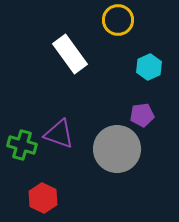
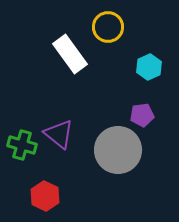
yellow circle: moved 10 px left, 7 px down
purple triangle: rotated 20 degrees clockwise
gray circle: moved 1 px right, 1 px down
red hexagon: moved 2 px right, 2 px up
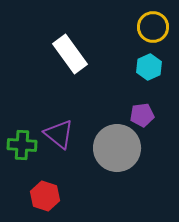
yellow circle: moved 45 px right
green cross: rotated 12 degrees counterclockwise
gray circle: moved 1 px left, 2 px up
red hexagon: rotated 8 degrees counterclockwise
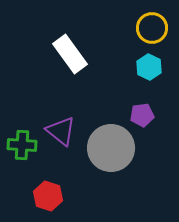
yellow circle: moved 1 px left, 1 px down
cyan hexagon: rotated 10 degrees counterclockwise
purple triangle: moved 2 px right, 3 px up
gray circle: moved 6 px left
red hexagon: moved 3 px right
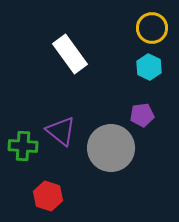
green cross: moved 1 px right, 1 px down
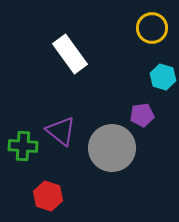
cyan hexagon: moved 14 px right, 10 px down; rotated 10 degrees counterclockwise
gray circle: moved 1 px right
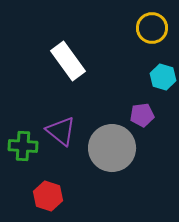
white rectangle: moved 2 px left, 7 px down
